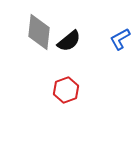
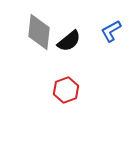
blue L-shape: moved 9 px left, 8 px up
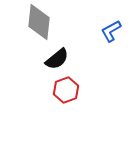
gray diamond: moved 10 px up
black semicircle: moved 12 px left, 18 px down
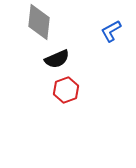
black semicircle: rotated 15 degrees clockwise
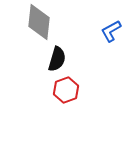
black semicircle: rotated 50 degrees counterclockwise
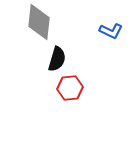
blue L-shape: rotated 125 degrees counterclockwise
red hexagon: moved 4 px right, 2 px up; rotated 15 degrees clockwise
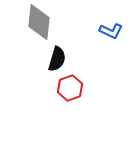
red hexagon: rotated 15 degrees counterclockwise
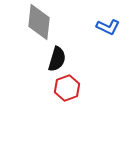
blue L-shape: moved 3 px left, 4 px up
red hexagon: moved 3 px left
